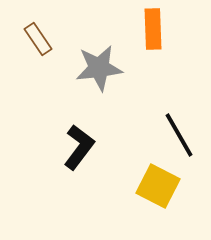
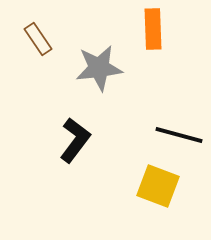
black line: rotated 45 degrees counterclockwise
black L-shape: moved 4 px left, 7 px up
yellow square: rotated 6 degrees counterclockwise
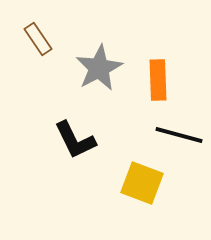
orange rectangle: moved 5 px right, 51 px down
gray star: rotated 21 degrees counterclockwise
black L-shape: rotated 117 degrees clockwise
yellow square: moved 16 px left, 3 px up
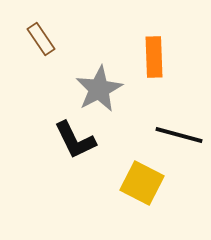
brown rectangle: moved 3 px right
gray star: moved 21 px down
orange rectangle: moved 4 px left, 23 px up
yellow square: rotated 6 degrees clockwise
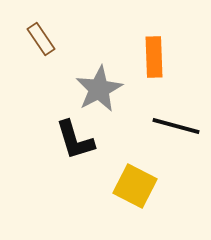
black line: moved 3 px left, 9 px up
black L-shape: rotated 9 degrees clockwise
yellow square: moved 7 px left, 3 px down
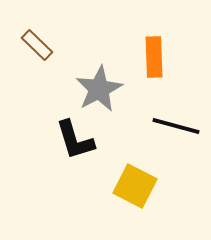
brown rectangle: moved 4 px left, 6 px down; rotated 12 degrees counterclockwise
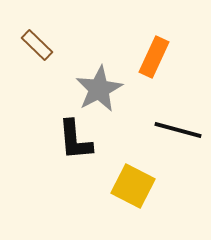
orange rectangle: rotated 27 degrees clockwise
black line: moved 2 px right, 4 px down
black L-shape: rotated 12 degrees clockwise
yellow square: moved 2 px left
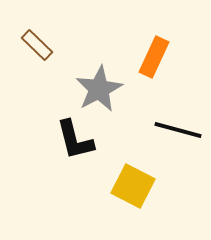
black L-shape: rotated 9 degrees counterclockwise
